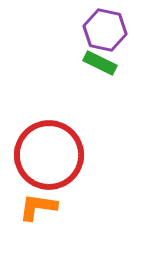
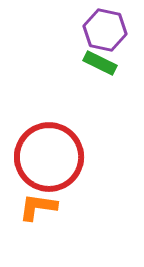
red circle: moved 2 px down
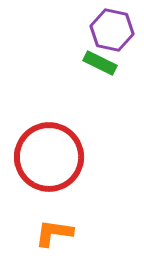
purple hexagon: moved 7 px right
orange L-shape: moved 16 px right, 26 px down
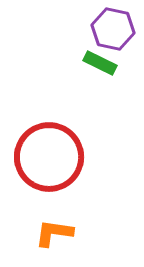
purple hexagon: moved 1 px right, 1 px up
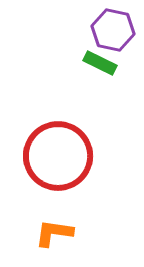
purple hexagon: moved 1 px down
red circle: moved 9 px right, 1 px up
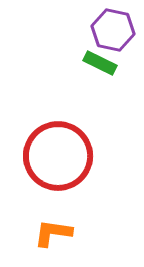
orange L-shape: moved 1 px left
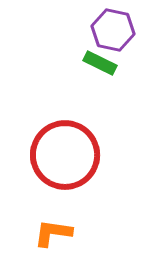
red circle: moved 7 px right, 1 px up
